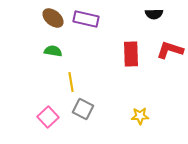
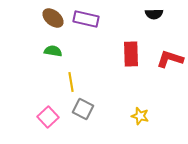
red L-shape: moved 9 px down
yellow star: rotated 18 degrees clockwise
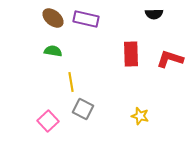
pink square: moved 4 px down
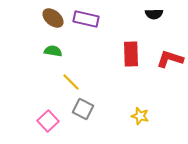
yellow line: rotated 36 degrees counterclockwise
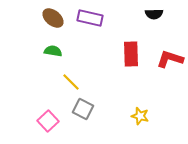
purple rectangle: moved 4 px right, 1 px up
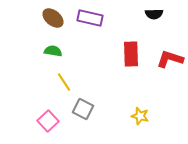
yellow line: moved 7 px left; rotated 12 degrees clockwise
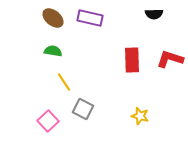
red rectangle: moved 1 px right, 6 px down
